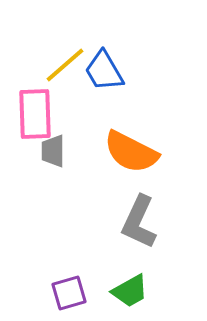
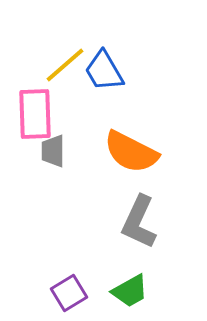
purple square: rotated 15 degrees counterclockwise
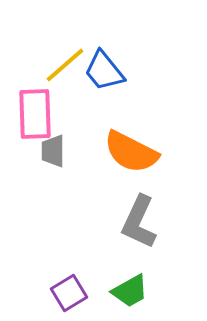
blue trapezoid: rotated 9 degrees counterclockwise
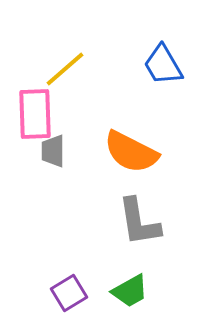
yellow line: moved 4 px down
blue trapezoid: moved 59 px right, 6 px up; rotated 9 degrees clockwise
gray L-shape: rotated 34 degrees counterclockwise
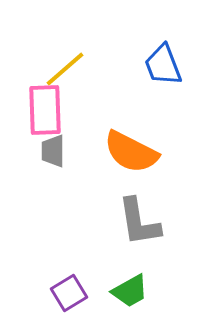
blue trapezoid: rotated 9 degrees clockwise
pink rectangle: moved 10 px right, 4 px up
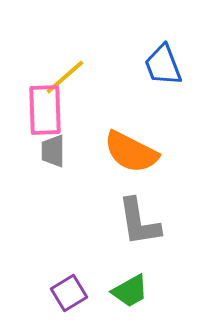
yellow line: moved 8 px down
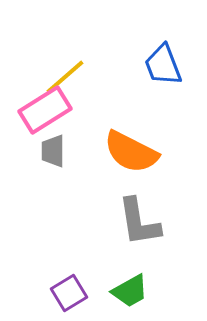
pink rectangle: rotated 60 degrees clockwise
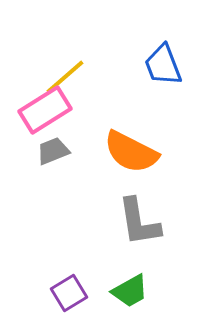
gray trapezoid: rotated 68 degrees clockwise
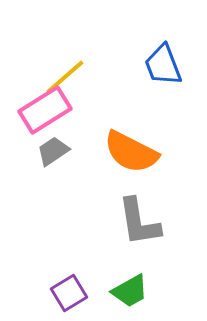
gray trapezoid: rotated 12 degrees counterclockwise
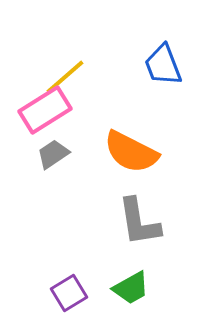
gray trapezoid: moved 3 px down
green trapezoid: moved 1 px right, 3 px up
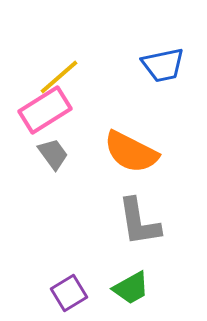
blue trapezoid: rotated 81 degrees counterclockwise
yellow line: moved 6 px left
gray trapezoid: rotated 88 degrees clockwise
